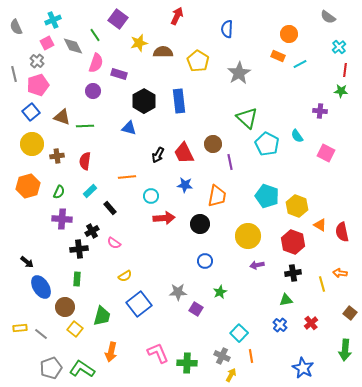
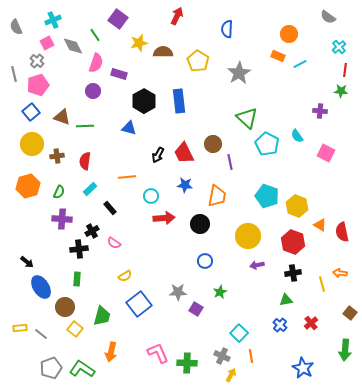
cyan rectangle at (90, 191): moved 2 px up
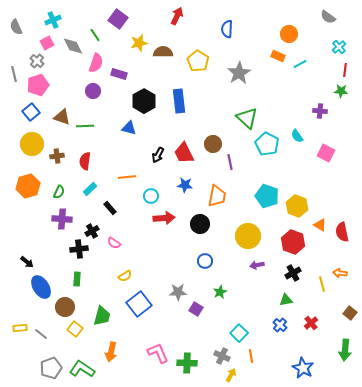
black cross at (293, 273): rotated 21 degrees counterclockwise
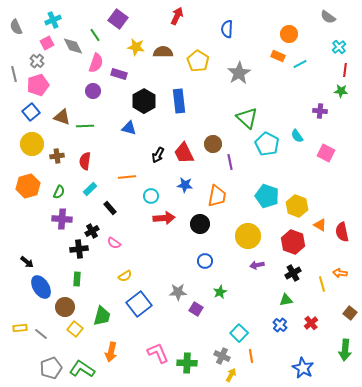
yellow star at (139, 43): moved 3 px left, 4 px down; rotated 24 degrees clockwise
